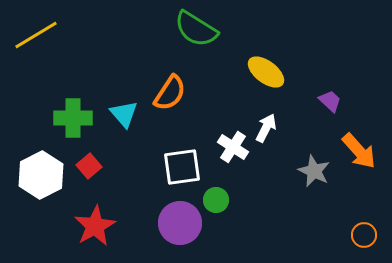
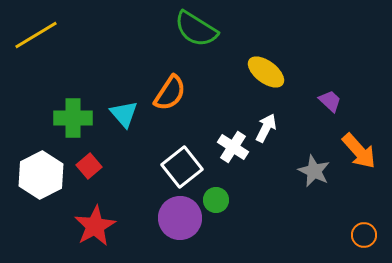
white square: rotated 30 degrees counterclockwise
purple circle: moved 5 px up
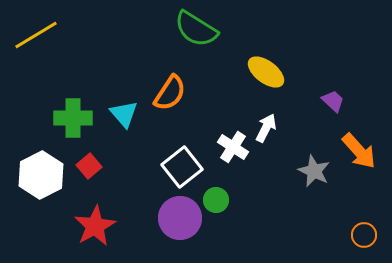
purple trapezoid: moved 3 px right
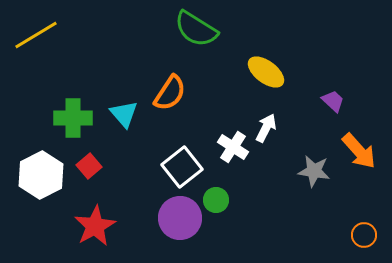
gray star: rotated 16 degrees counterclockwise
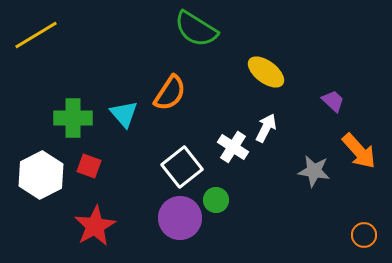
red square: rotated 30 degrees counterclockwise
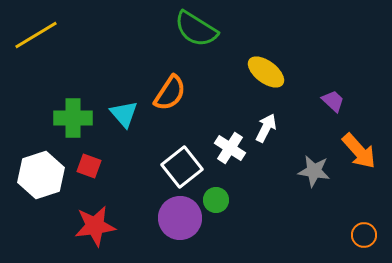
white cross: moved 3 px left, 1 px down
white hexagon: rotated 9 degrees clockwise
red star: rotated 21 degrees clockwise
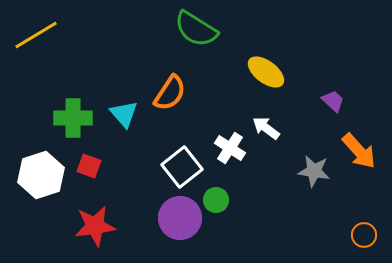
white arrow: rotated 80 degrees counterclockwise
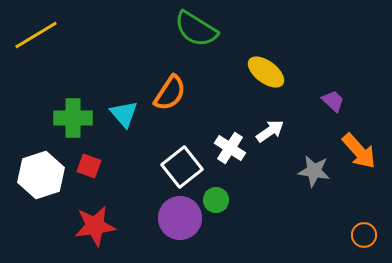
white arrow: moved 4 px right, 3 px down; rotated 108 degrees clockwise
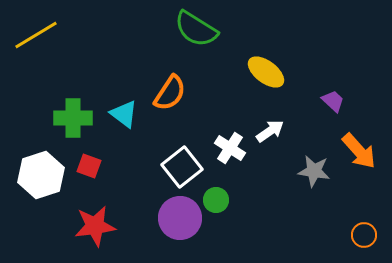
cyan triangle: rotated 12 degrees counterclockwise
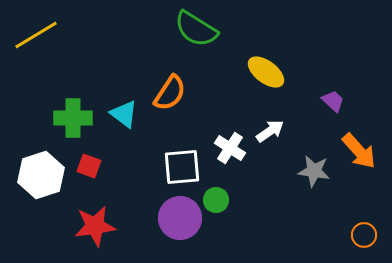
white square: rotated 33 degrees clockwise
